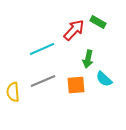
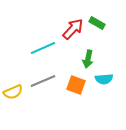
green rectangle: moved 1 px left, 1 px down
red arrow: moved 1 px left, 1 px up
cyan line: moved 1 px right, 1 px up
cyan semicircle: rotated 48 degrees counterclockwise
orange square: rotated 24 degrees clockwise
yellow semicircle: rotated 108 degrees counterclockwise
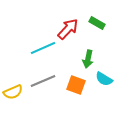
red arrow: moved 5 px left
cyan semicircle: rotated 36 degrees clockwise
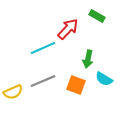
green rectangle: moved 7 px up
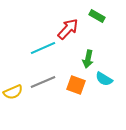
gray line: moved 1 px down
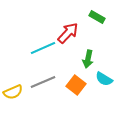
green rectangle: moved 1 px down
red arrow: moved 4 px down
orange square: rotated 18 degrees clockwise
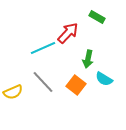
gray line: rotated 70 degrees clockwise
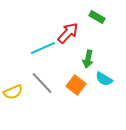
gray line: moved 1 px left, 1 px down
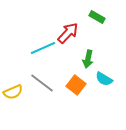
gray line: rotated 10 degrees counterclockwise
